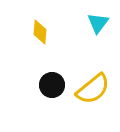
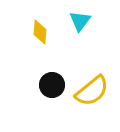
cyan triangle: moved 18 px left, 2 px up
yellow semicircle: moved 1 px left, 2 px down
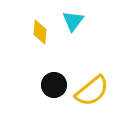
cyan triangle: moved 7 px left
black circle: moved 2 px right
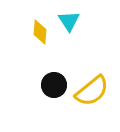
cyan triangle: moved 4 px left; rotated 10 degrees counterclockwise
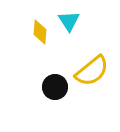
black circle: moved 1 px right, 2 px down
yellow semicircle: moved 20 px up
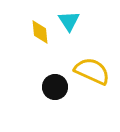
yellow diamond: rotated 10 degrees counterclockwise
yellow semicircle: rotated 117 degrees counterclockwise
